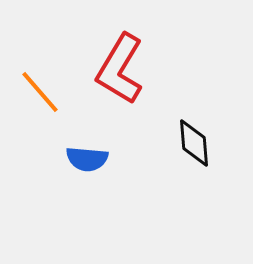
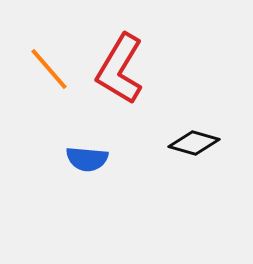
orange line: moved 9 px right, 23 px up
black diamond: rotated 69 degrees counterclockwise
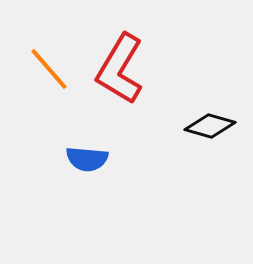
black diamond: moved 16 px right, 17 px up
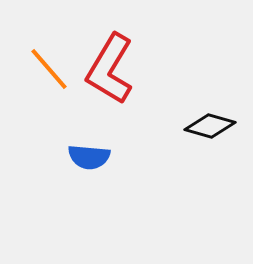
red L-shape: moved 10 px left
blue semicircle: moved 2 px right, 2 px up
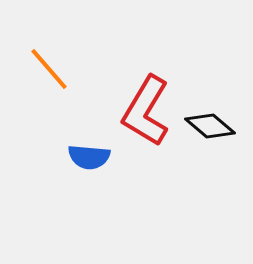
red L-shape: moved 36 px right, 42 px down
black diamond: rotated 24 degrees clockwise
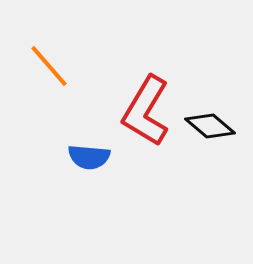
orange line: moved 3 px up
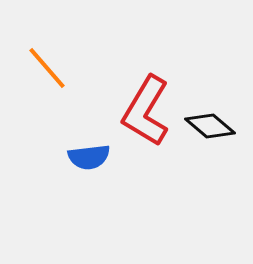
orange line: moved 2 px left, 2 px down
blue semicircle: rotated 12 degrees counterclockwise
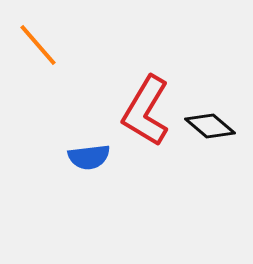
orange line: moved 9 px left, 23 px up
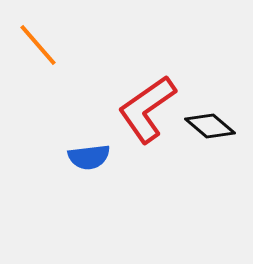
red L-shape: moved 1 px right, 2 px up; rotated 24 degrees clockwise
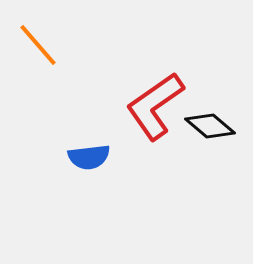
red L-shape: moved 8 px right, 3 px up
